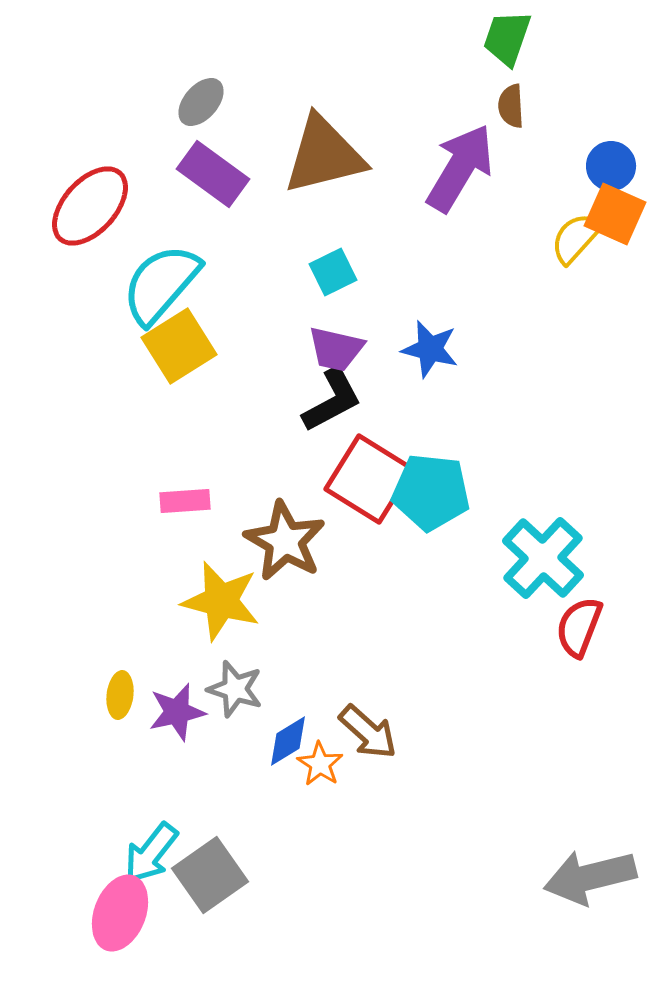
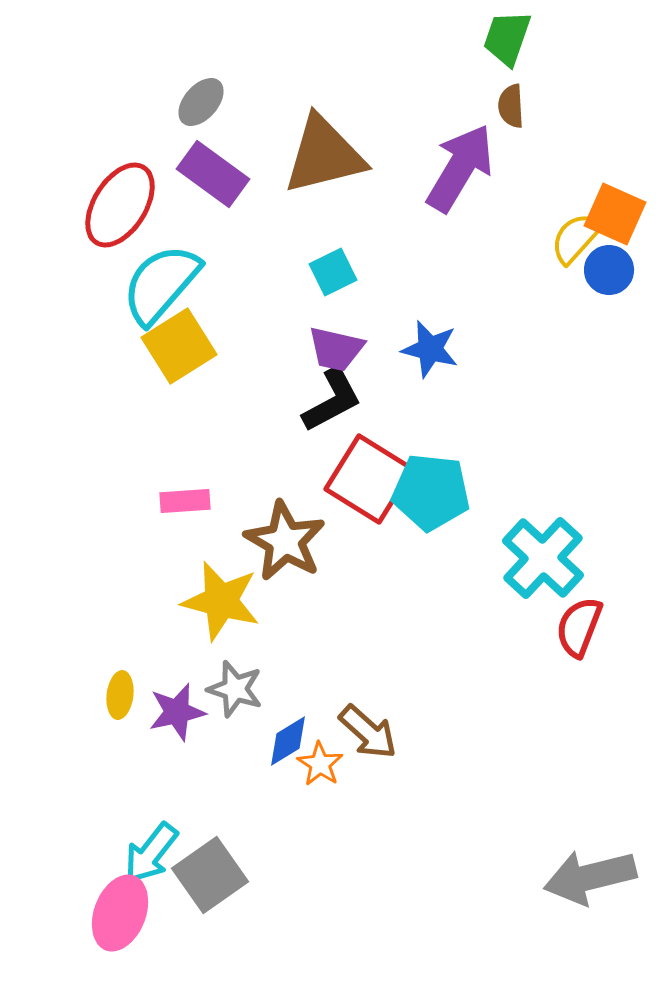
blue circle: moved 2 px left, 104 px down
red ellipse: moved 30 px right, 1 px up; rotated 10 degrees counterclockwise
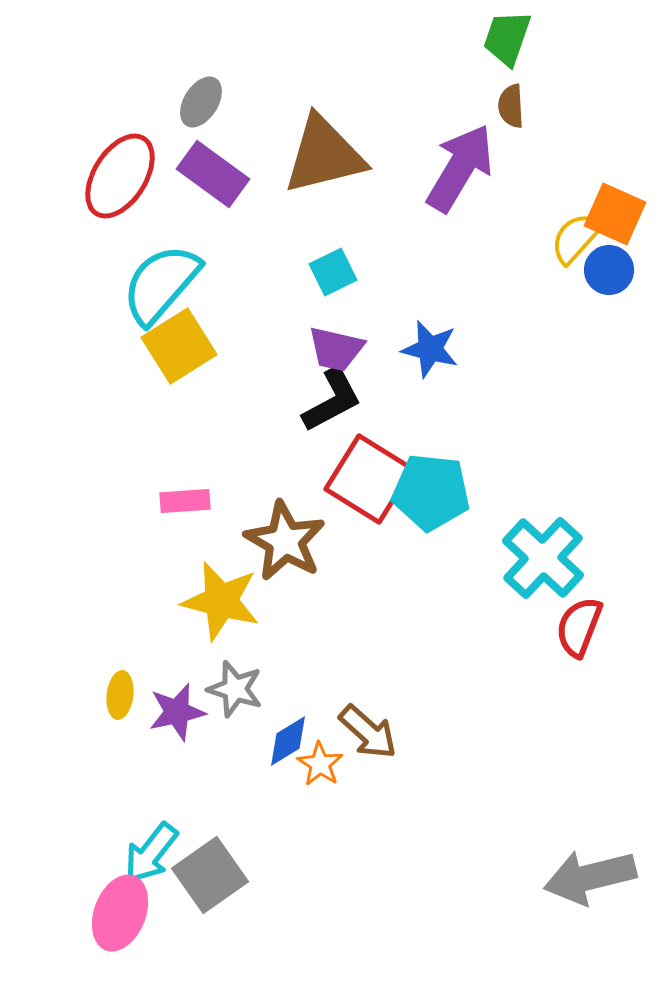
gray ellipse: rotated 9 degrees counterclockwise
red ellipse: moved 29 px up
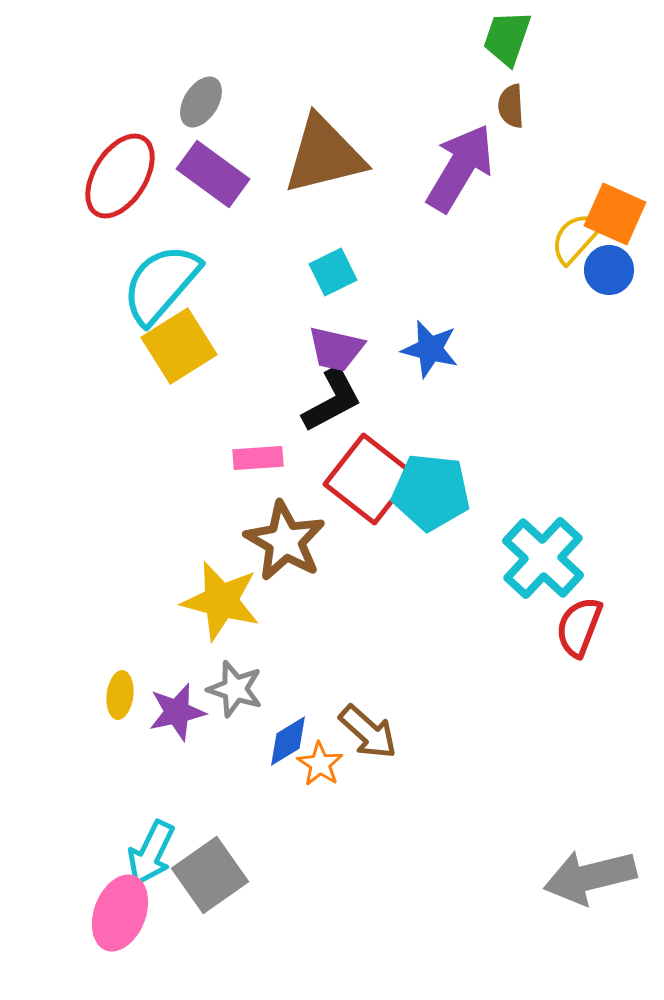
red square: rotated 6 degrees clockwise
pink rectangle: moved 73 px right, 43 px up
cyan arrow: rotated 12 degrees counterclockwise
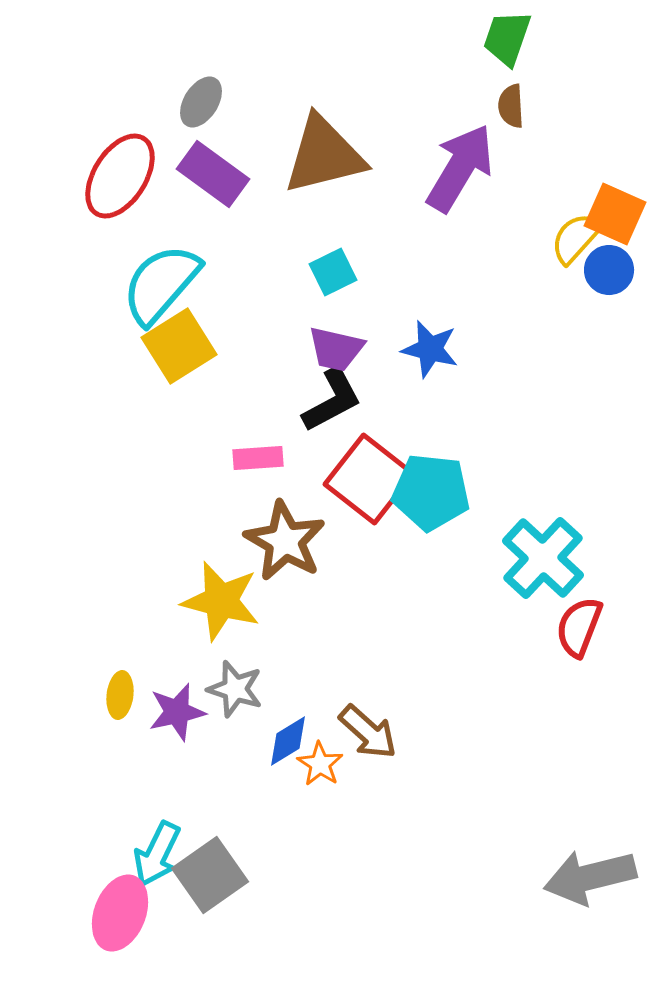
cyan arrow: moved 6 px right, 1 px down
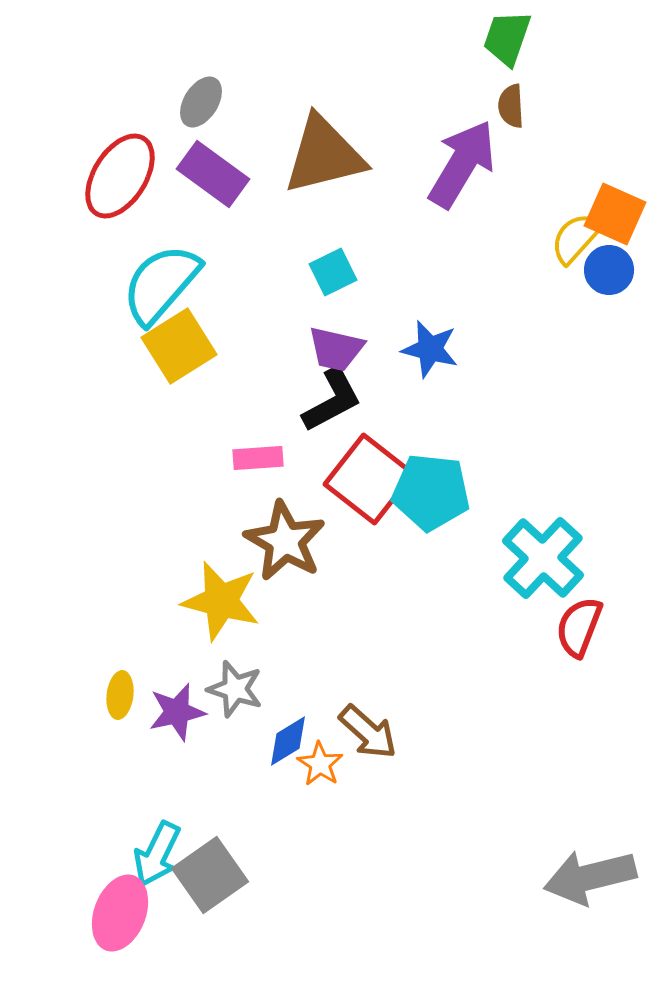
purple arrow: moved 2 px right, 4 px up
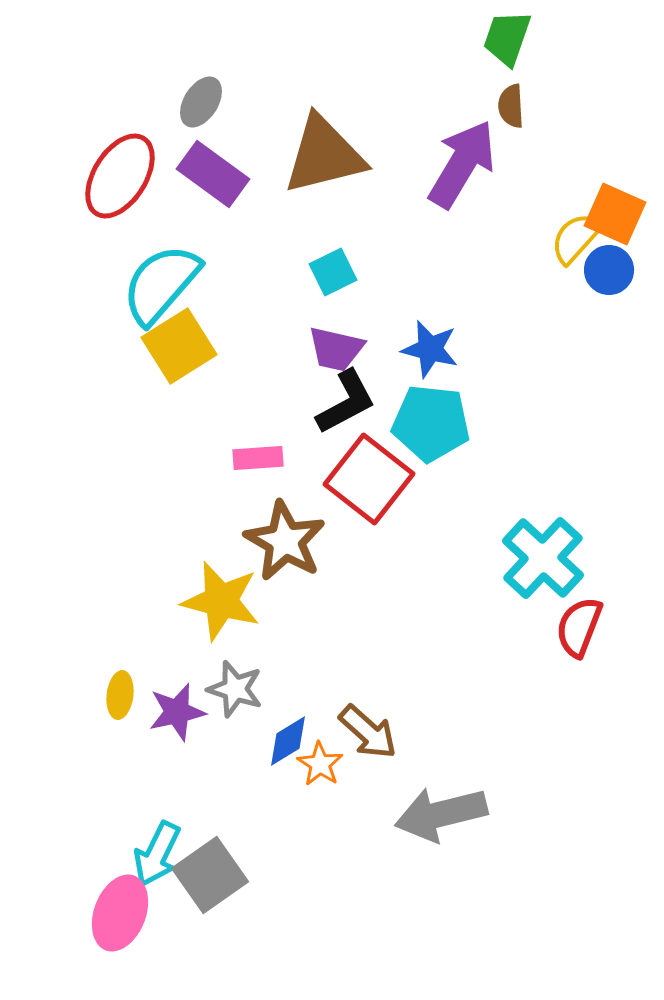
black L-shape: moved 14 px right, 2 px down
cyan pentagon: moved 69 px up
gray arrow: moved 149 px left, 63 px up
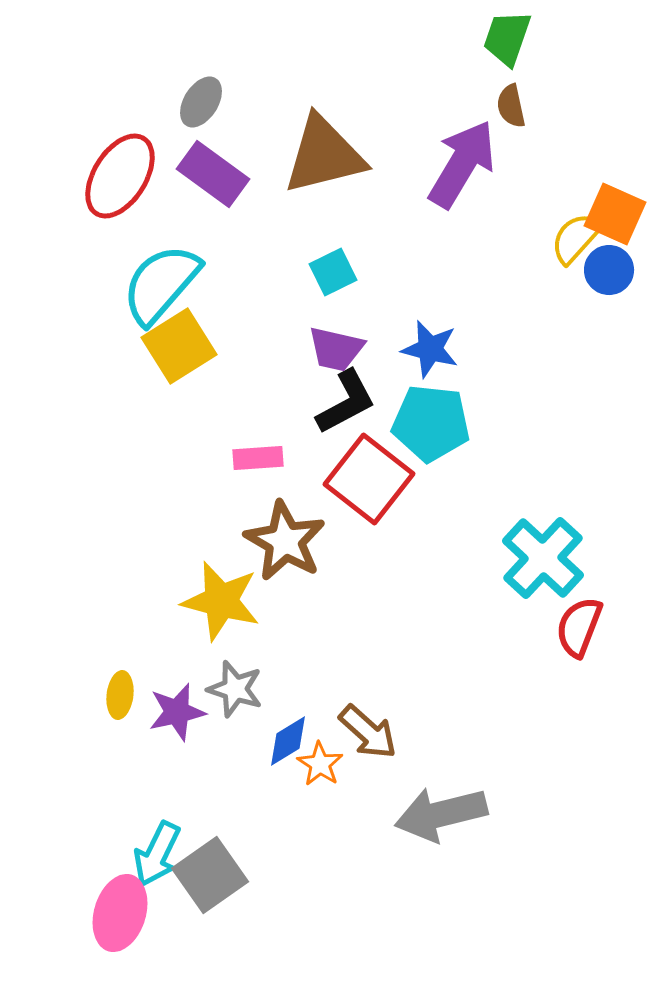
brown semicircle: rotated 9 degrees counterclockwise
pink ellipse: rotated 4 degrees counterclockwise
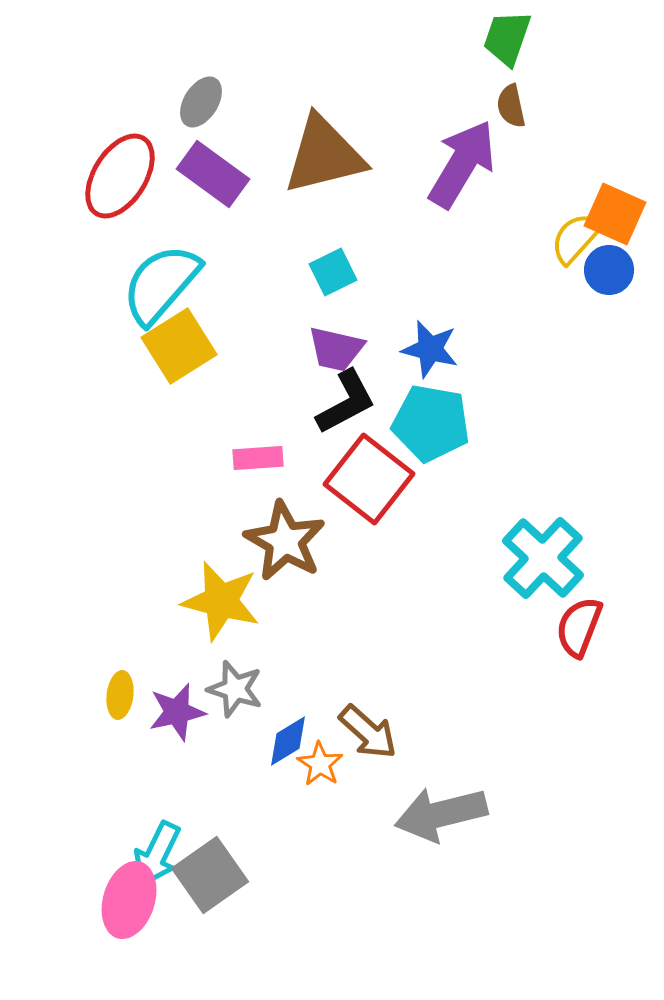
cyan pentagon: rotated 4 degrees clockwise
pink ellipse: moved 9 px right, 13 px up
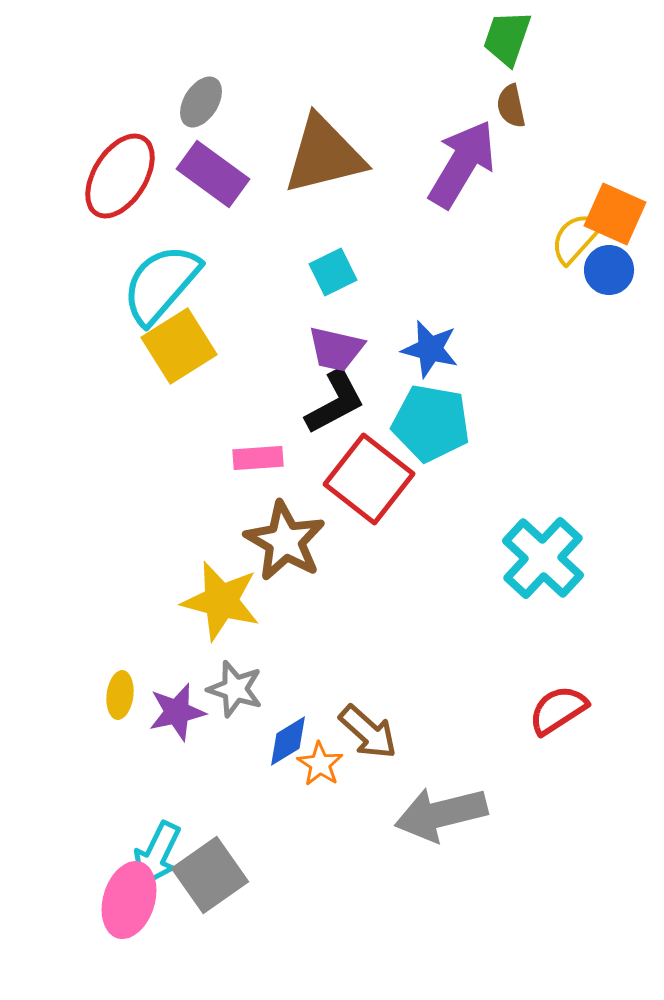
black L-shape: moved 11 px left
red semicircle: moved 21 px left, 83 px down; rotated 36 degrees clockwise
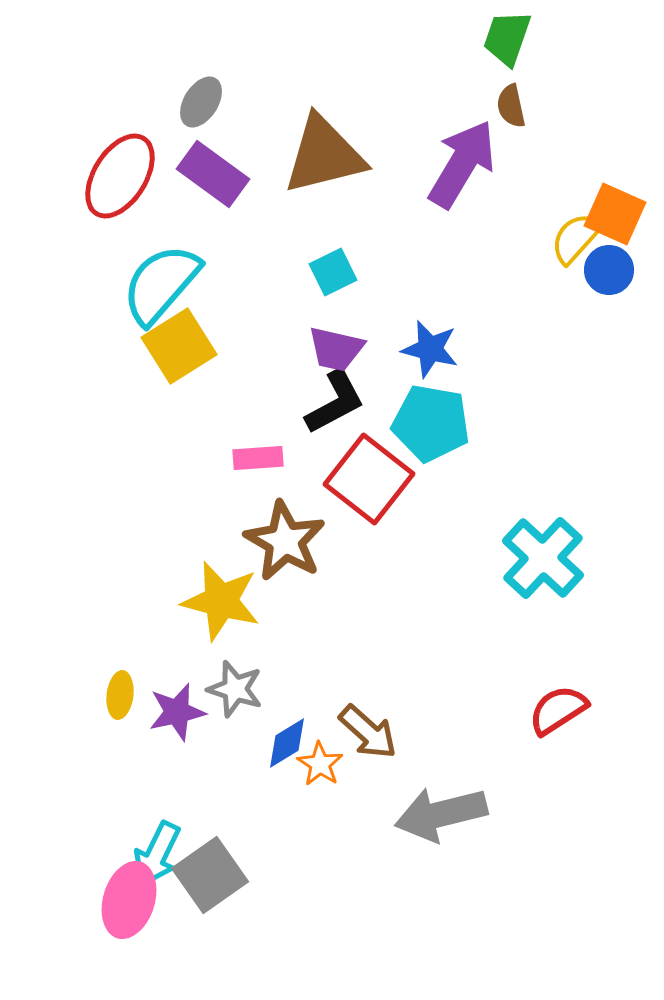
blue diamond: moved 1 px left, 2 px down
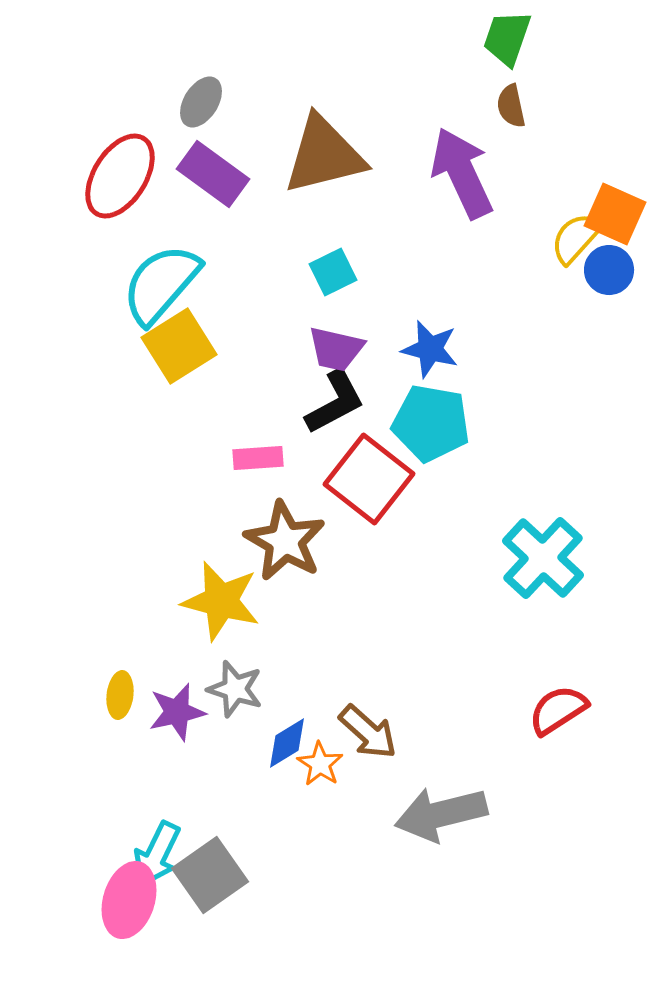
purple arrow: moved 9 px down; rotated 56 degrees counterclockwise
